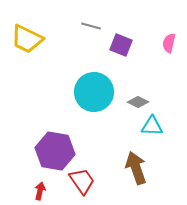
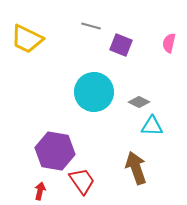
gray diamond: moved 1 px right
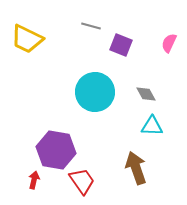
pink semicircle: rotated 12 degrees clockwise
cyan circle: moved 1 px right
gray diamond: moved 7 px right, 8 px up; rotated 35 degrees clockwise
purple hexagon: moved 1 px right, 1 px up
red arrow: moved 6 px left, 11 px up
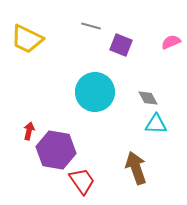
pink semicircle: moved 2 px right, 1 px up; rotated 42 degrees clockwise
gray diamond: moved 2 px right, 4 px down
cyan triangle: moved 4 px right, 2 px up
red arrow: moved 5 px left, 49 px up
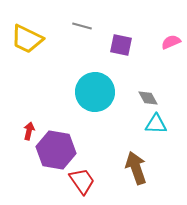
gray line: moved 9 px left
purple square: rotated 10 degrees counterclockwise
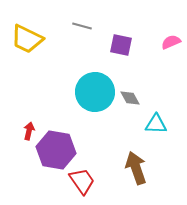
gray diamond: moved 18 px left
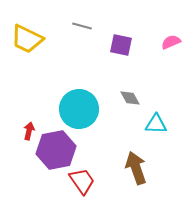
cyan circle: moved 16 px left, 17 px down
purple hexagon: rotated 21 degrees counterclockwise
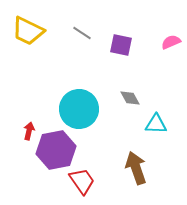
gray line: moved 7 px down; rotated 18 degrees clockwise
yellow trapezoid: moved 1 px right, 8 px up
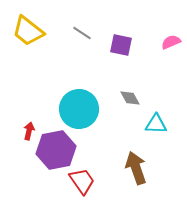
yellow trapezoid: rotated 12 degrees clockwise
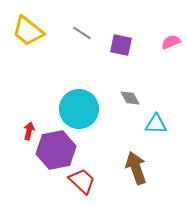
red trapezoid: rotated 12 degrees counterclockwise
